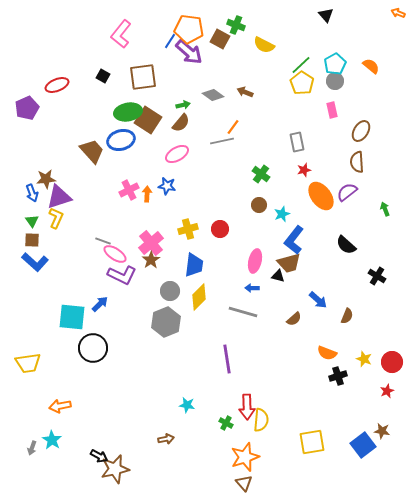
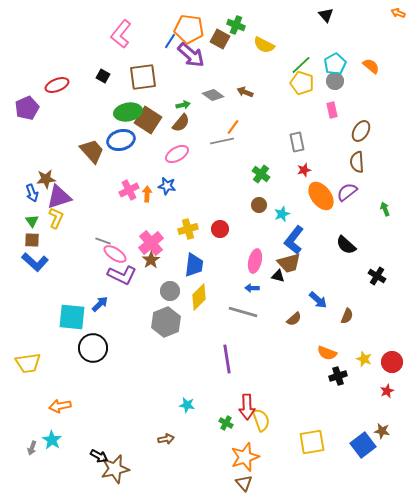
purple arrow at (189, 52): moved 2 px right, 3 px down
yellow pentagon at (302, 83): rotated 15 degrees counterclockwise
yellow semicircle at (261, 420): rotated 25 degrees counterclockwise
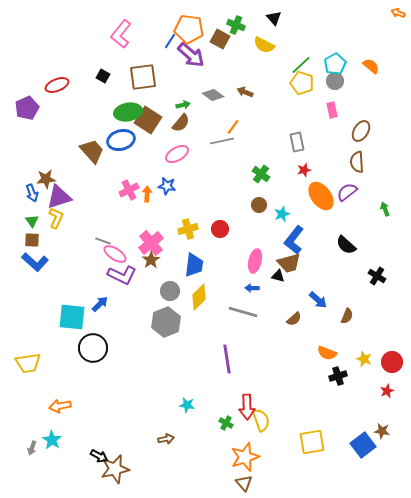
black triangle at (326, 15): moved 52 px left, 3 px down
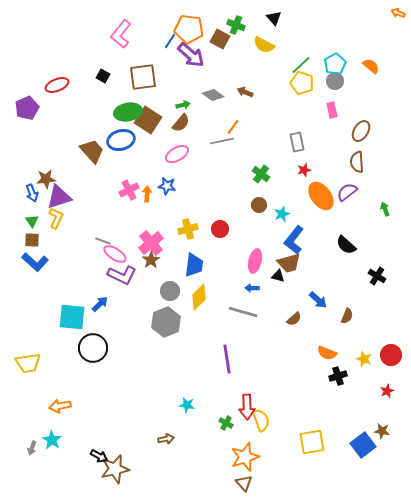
red circle at (392, 362): moved 1 px left, 7 px up
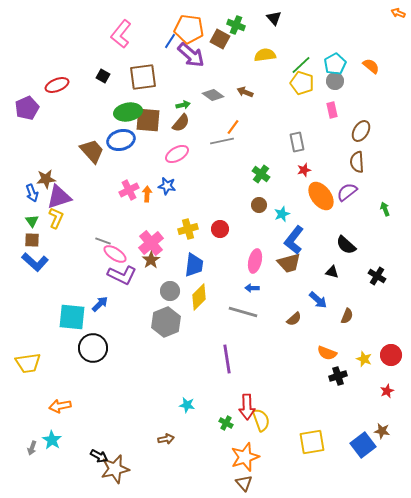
yellow semicircle at (264, 45): moved 1 px right, 10 px down; rotated 145 degrees clockwise
brown square at (148, 120): rotated 28 degrees counterclockwise
black triangle at (278, 276): moved 54 px right, 4 px up
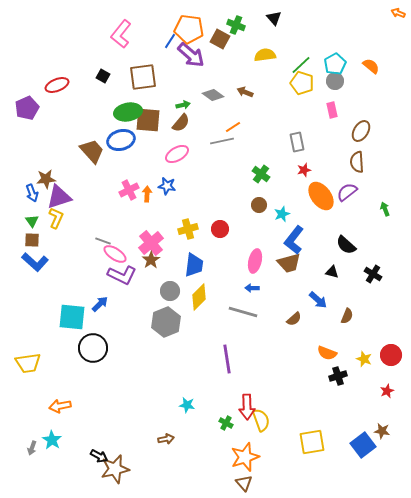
orange line at (233, 127): rotated 21 degrees clockwise
black cross at (377, 276): moved 4 px left, 2 px up
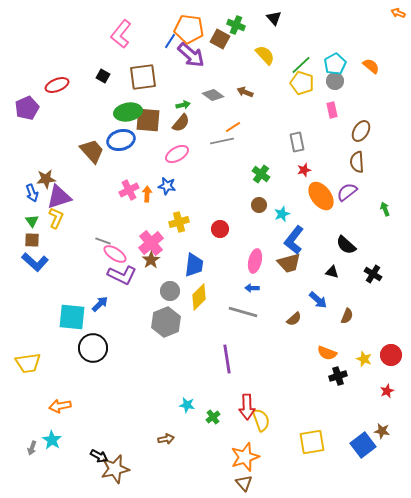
yellow semicircle at (265, 55): rotated 55 degrees clockwise
yellow cross at (188, 229): moved 9 px left, 7 px up
green cross at (226, 423): moved 13 px left, 6 px up; rotated 24 degrees clockwise
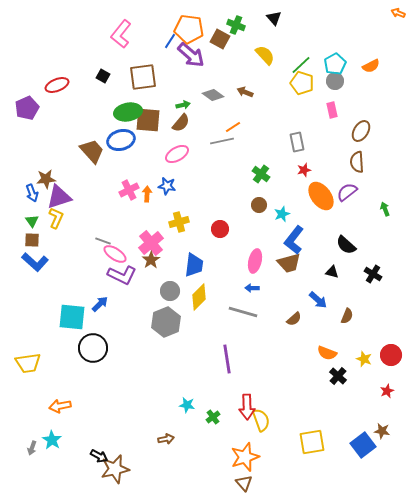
orange semicircle at (371, 66): rotated 114 degrees clockwise
black cross at (338, 376): rotated 30 degrees counterclockwise
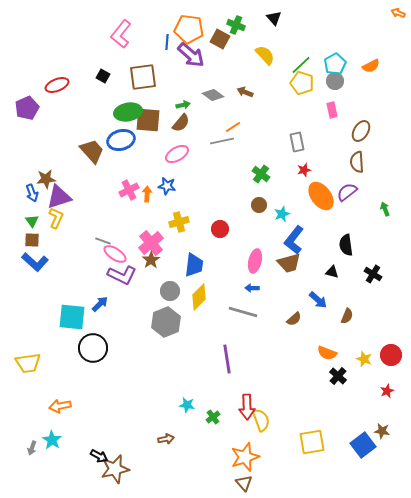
blue line at (170, 41): moved 3 px left, 1 px down; rotated 28 degrees counterclockwise
black semicircle at (346, 245): rotated 40 degrees clockwise
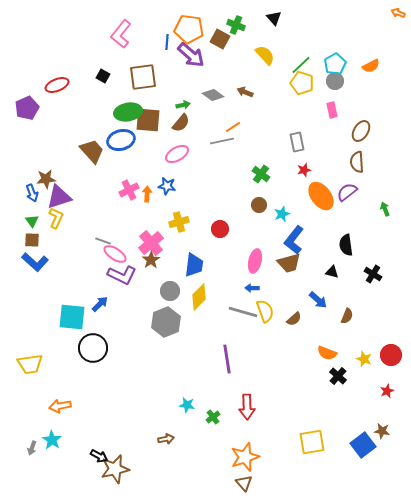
yellow trapezoid at (28, 363): moved 2 px right, 1 px down
yellow semicircle at (261, 420): moved 4 px right, 109 px up
